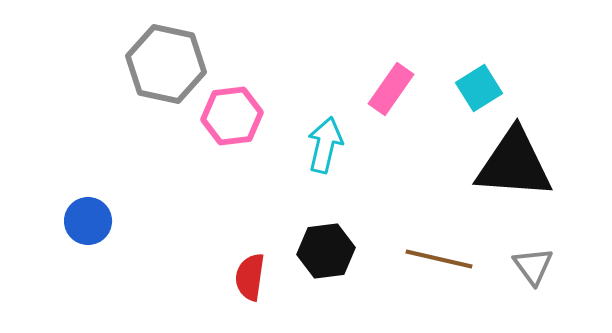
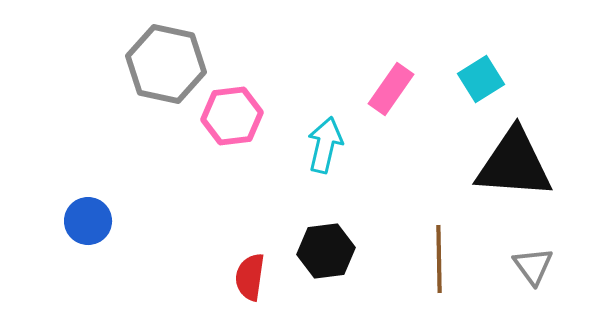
cyan square: moved 2 px right, 9 px up
brown line: rotated 76 degrees clockwise
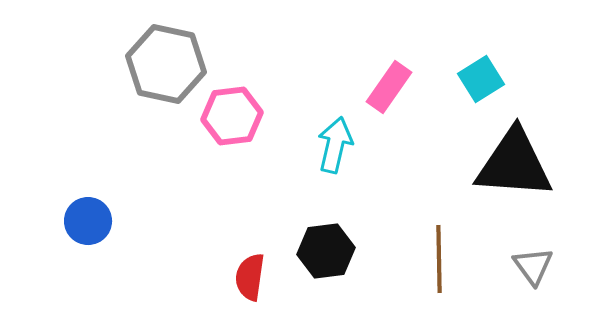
pink rectangle: moved 2 px left, 2 px up
cyan arrow: moved 10 px right
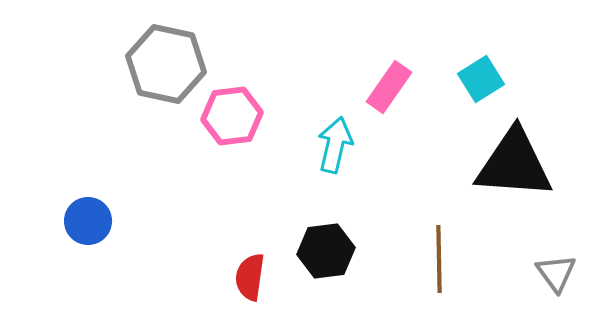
gray triangle: moved 23 px right, 7 px down
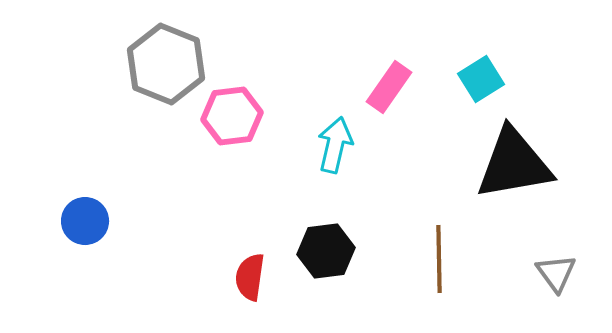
gray hexagon: rotated 10 degrees clockwise
black triangle: rotated 14 degrees counterclockwise
blue circle: moved 3 px left
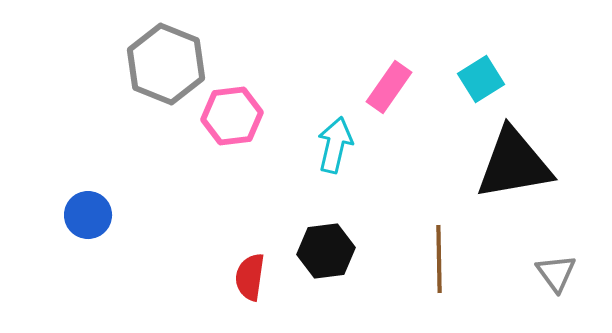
blue circle: moved 3 px right, 6 px up
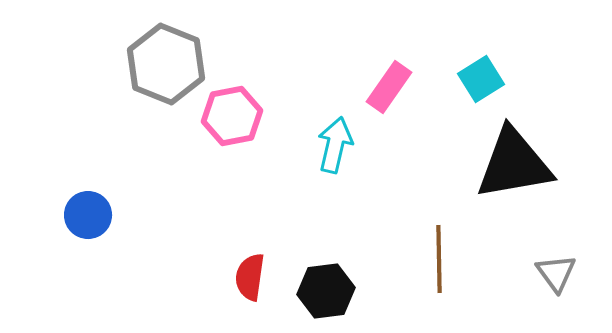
pink hexagon: rotated 4 degrees counterclockwise
black hexagon: moved 40 px down
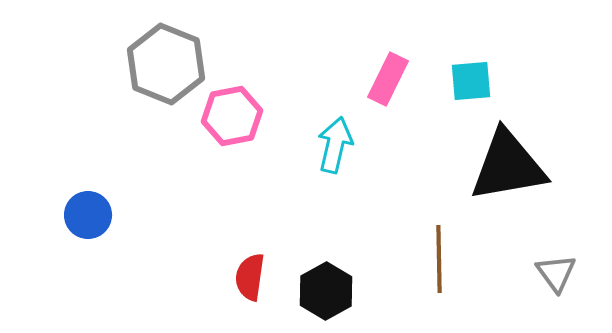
cyan square: moved 10 px left, 2 px down; rotated 27 degrees clockwise
pink rectangle: moved 1 px left, 8 px up; rotated 9 degrees counterclockwise
black triangle: moved 6 px left, 2 px down
black hexagon: rotated 22 degrees counterclockwise
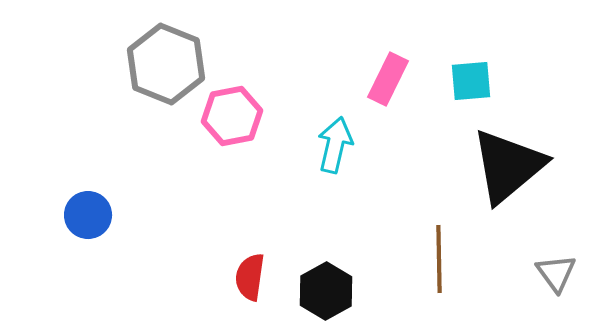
black triangle: rotated 30 degrees counterclockwise
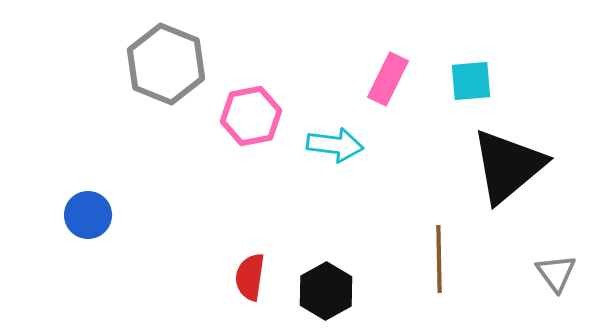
pink hexagon: moved 19 px right
cyan arrow: rotated 84 degrees clockwise
